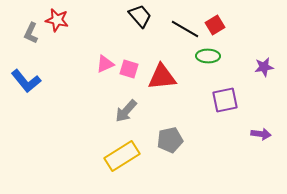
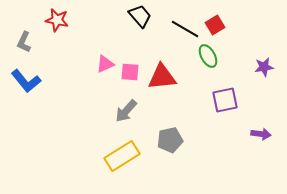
gray L-shape: moved 7 px left, 9 px down
green ellipse: rotated 60 degrees clockwise
pink square: moved 1 px right, 3 px down; rotated 12 degrees counterclockwise
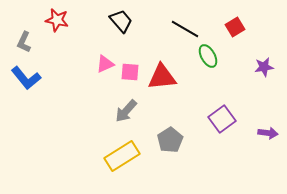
black trapezoid: moved 19 px left, 5 px down
red square: moved 20 px right, 2 px down
blue L-shape: moved 3 px up
purple square: moved 3 px left, 19 px down; rotated 24 degrees counterclockwise
purple arrow: moved 7 px right, 1 px up
gray pentagon: rotated 20 degrees counterclockwise
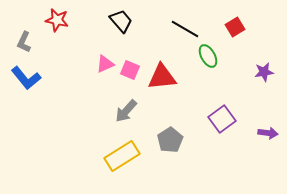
purple star: moved 5 px down
pink square: moved 2 px up; rotated 18 degrees clockwise
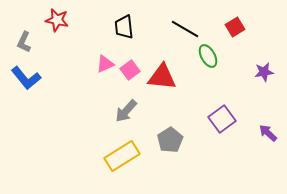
black trapezoid: moved 3 px right, 6 px down; rotated 145 degrees counterclockwise
pink square: rotated 30 degrees clockwise
red triangle: rotated 12 degrees clockwise
purple arrow: rotated 144 degrees counterclockwise
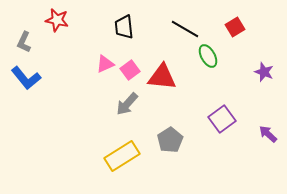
purple star: rotated 30 degrees clockwise
gray arrow: moved 1 px right, 7 px up
purple arrow: moved 1 px down
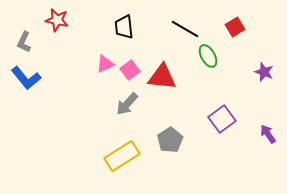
purple arrow: rotated 12 degrees clockwise
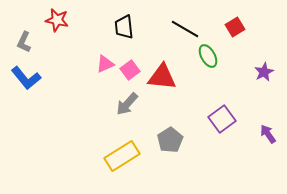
purple star: rotated 24 degrees clockwise
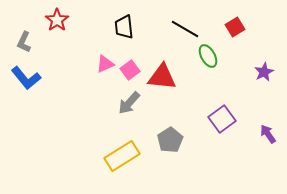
red star: rotated 25 degrees clockwise
gray arrow: moved 2 px right, 1 px up
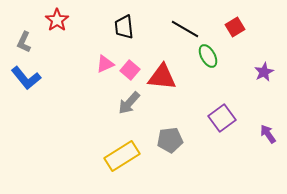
pink square: rotated 12 degrees counterclockwise
purple square: moved 1 px up
gray pentagon: rotated 25 degrees clockwise
